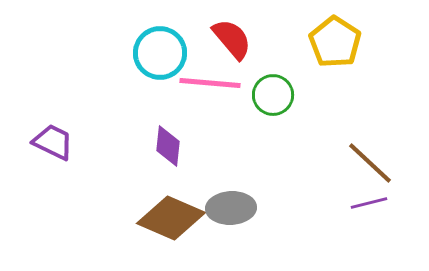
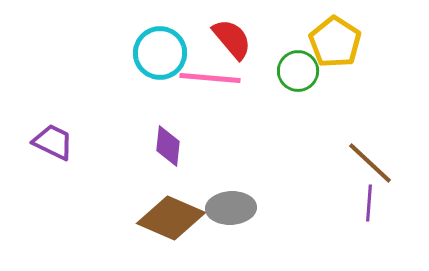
pink line: moved 5 px up
green circle: moved 25 px right, 24 px up
purple line: rotated 72 degrees counterclockwise
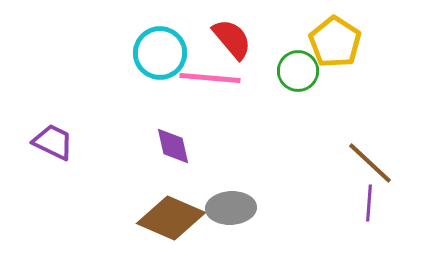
purple diamond: moved 5 px right; rotated 18 degrees counterclockwise
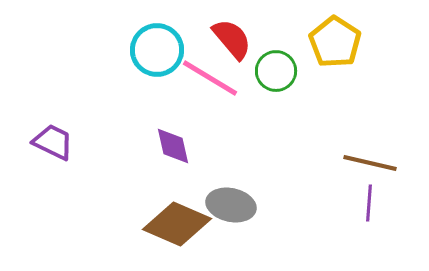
cyan circle: moved 3 px left, 3 px up
green circle: moved 22 px left
pink line: rotated 26 degrees clockwise
brown line: rotated 30 degrees counterclockwise
gray ellipse: moved 3 px up; rotated 15 degrees clockwise
brown diamond: moved 6 px right, 6 px down
